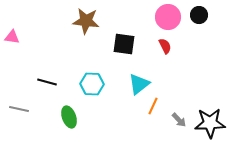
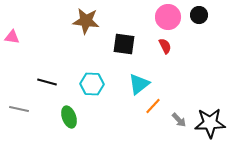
orange line: rotated 18 degrees clockwise
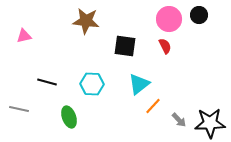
pink circle: moved 1 px right, 2 px down
pink triangle: moved 12 px right, 1 px up; rotated 21 degrees counterclockwise
black square: moved 1 px right, 2 px down
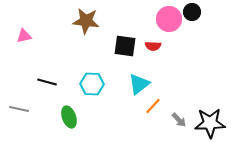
black circle: moved 7 px left, 3 px up
red semicircle: moved 12 px left; rotated 119 degrees clockwise
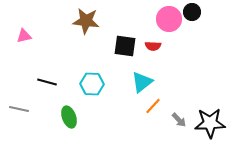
cyan triangle: moved 3 px right, 2 px up
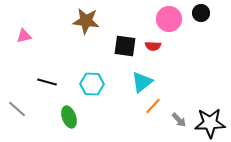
black circle: moved 9 px right, 1 px down
gray line: moved 2 px left; rotated 30 degrees clockwise
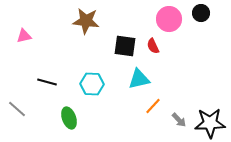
red semicircle: rotated 63 degrees clockwise
cyan triangle: moved 3 px left, 3 px up; rotated 25 degrees clockwise
green ellipse: moved 1 px down
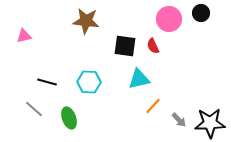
cyan hexagon: moved 3 px left, 2 px up
gray line: moved 17 px right
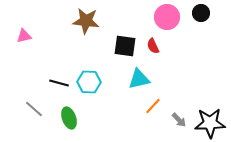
pink circle: moved 2 px left, 2 px up
black line: moved 12 px right, 1 px down
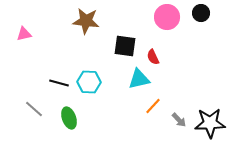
pink triangle: moved 2 px up
red semicircle: moved 11 px down
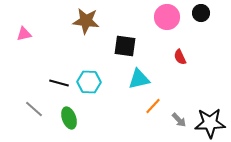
red semicircle: moved 27 px right
